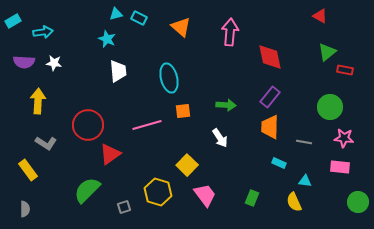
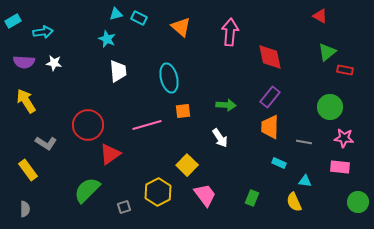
yellow arrow at (38, 101): moved 12 px left; rotated 35 degrees counterclockwise
yellow hexagon at (158, 192): rotated 16 degrees clockwise
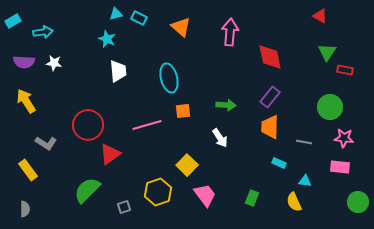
green triangle at (327, 52): rotated 18 degrees counterclockwise
yellow hexagon at (158, 192): rotated 8 degrees clockwise
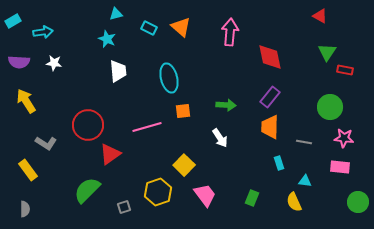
cyan rectangle at (139, 18): moved 10 px right, 10 px down
purple semicircle at (24, 62): moved 5 px left
pink line at (147, 125): moved 2 px down
cyan rectangle at (279, 163): rotated 48 degrees clockwise
yellow square at (187, 165): moved 3 px left
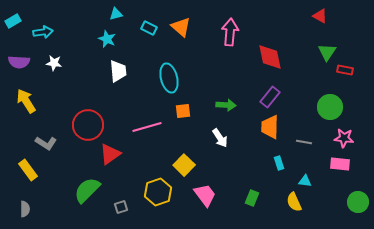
pink rectangle at (340, 167): moved 3 px up
gray square at (124, 207): moved 3 px left
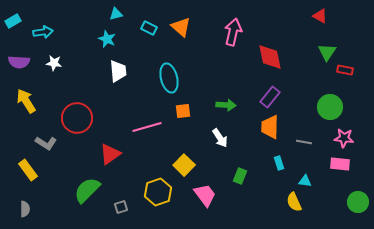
pink arrow at (230, 32): moved 3 px right; rotated 8 degrees clockwise
red circle at (88, 125): moved 11 px left, 7 px up
green rectangle at (252, 198): moved 12 px left, 22 px up
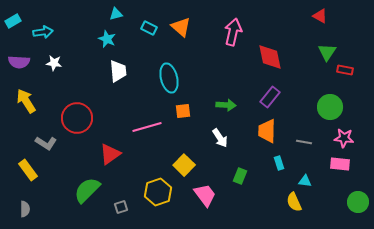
orange trapezoid at (270, 127): moved 3 px left, 4 px down
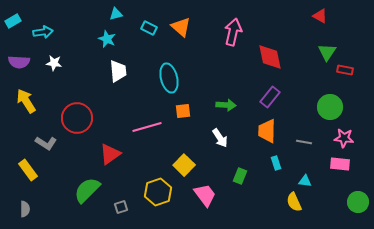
cyan rectangle at (279, 163): moved 3 px left
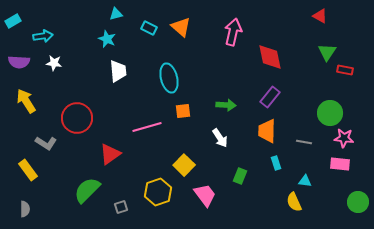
cyan arrow at (43, 32): moved 4 px down
green circle at (330, 107): moved 6 px down
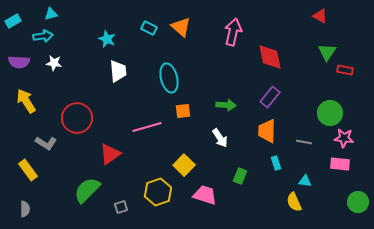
cyan triangle at (116, 14): moved 65 px left
pink trapezoid at (205, 195): rotated 35 degrees counterclockwise
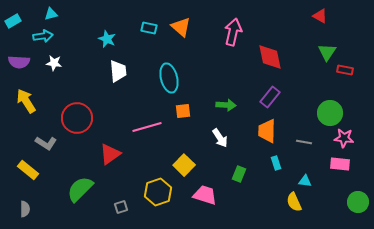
cyan rectangle at (149, 28): rotated 14 degrees counterclockwise
yellow rectangle at (28, 170): rotated 15 degrees counterclockwise
green rectangle at (240, 176): moved 1 px left, 2 px up
green semicircle at (87, 190): moved 7 px left, 1 px up
